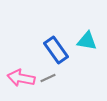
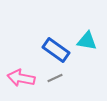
blue rectangle: rotated 20 degrees counterclockwise
gray line: moved 7 px right
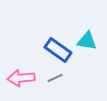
blue rectangle: moved 2 px right
pink arrow: rotated 16 degrees counterclockwise
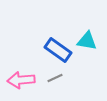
pink arrow: moved 2 px down
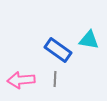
cyan triangle: moved 2 px right, 1 px up
gray line: moved 1 px down; rotated 63 degrees counterclockwise
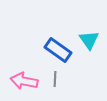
cyan triangle: rotated 45 degrees clockwise
pink arrow: moved 3 px right, 1 px down; rotated 16 degrees clockwise
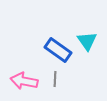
cyan triangle: moved 2 px left, 1 px down
